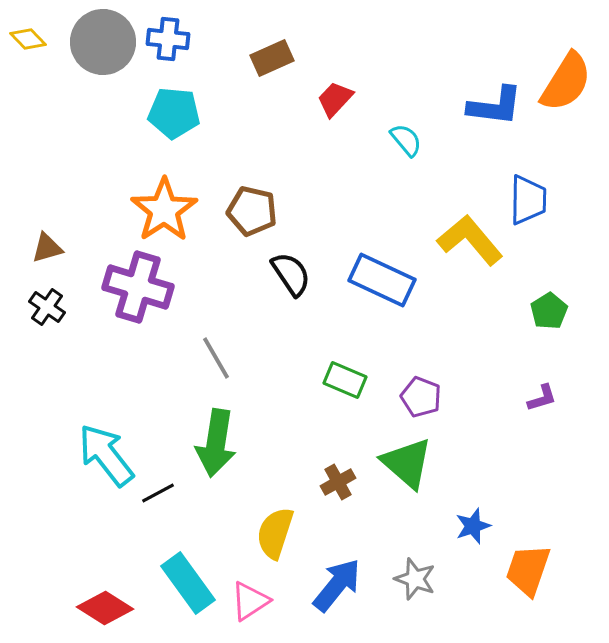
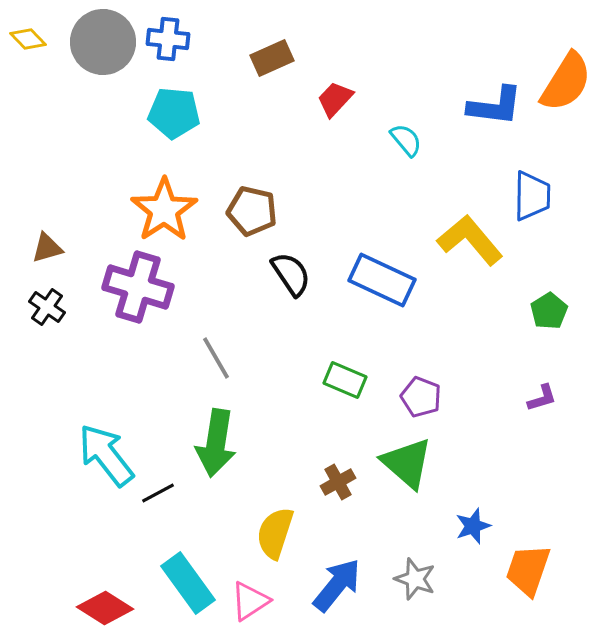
blue trapezoid: moved 4 px right, 4 px up
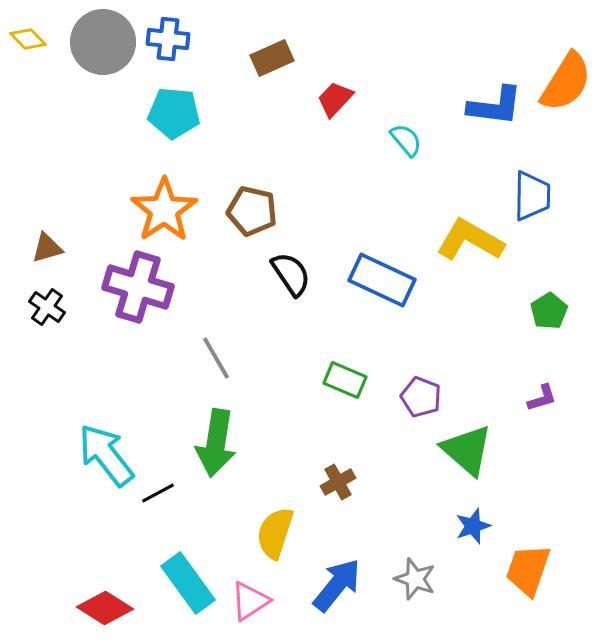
yellow L-shape: rotated 20 degrees counterclockwise
green triangle: moved 60 px right, 13 px up
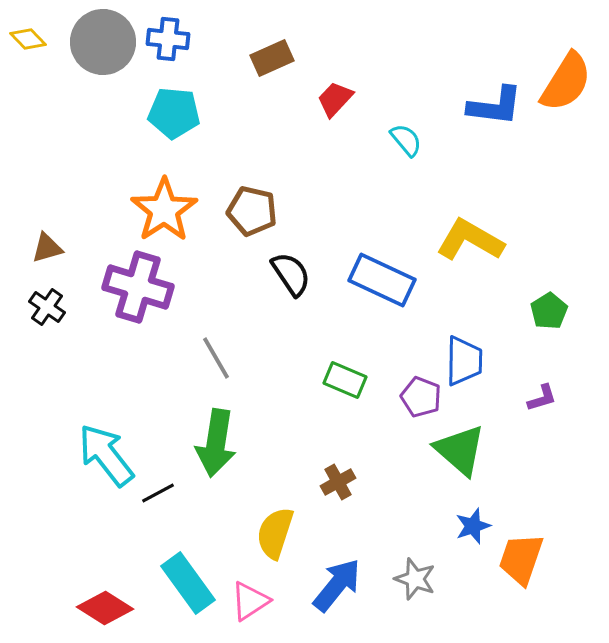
blue trapezoid: moved 68 px left, 165 px down
green triangle: moved 7 px left
orange trapezoid: moved 7 px left, 11 px up
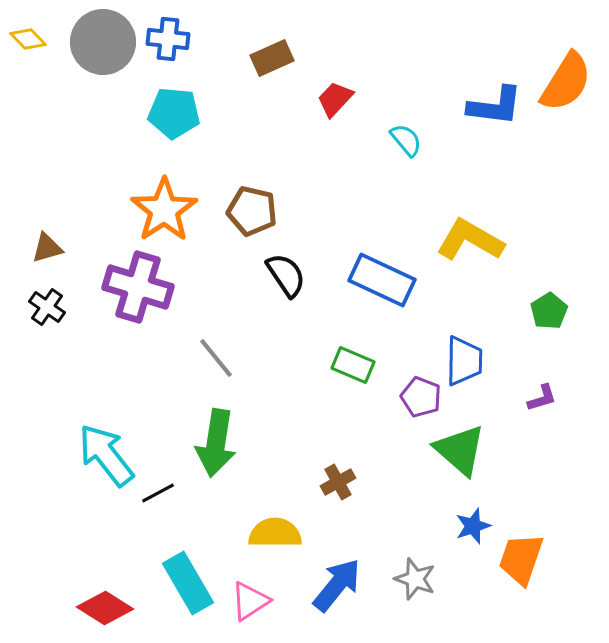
black semicircle: moved 5 px left, 1 px down
gray line: rotated 9 degrees counterclockwise
green rectangle: moved 8 px right, 15 px up
yellow semicircle: rotated 72 degrees clockwise
cyan rectangle: rotated 6 degrees clockwise
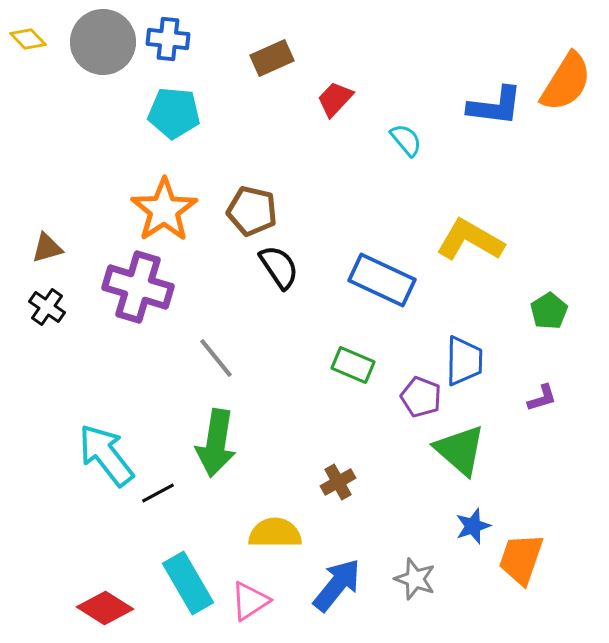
black semicircle: moved 7 px left, 8 px up
